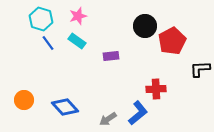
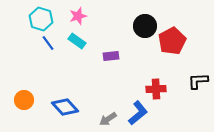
black L-shape: moved 2 px left, 12 px down
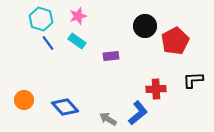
red pentagon: moved 3 px right
black L-shape: moved 5 px left, 1 px up
gray arrow: rotated 66 degrees clockwise
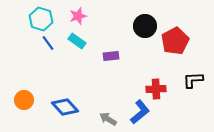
blue L-shape: moved 2 px right, 1 px up
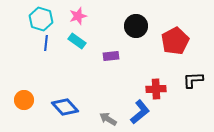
black circle: moved 9 px left
blue line: moved 2 px left; rotated 42 degrees clockwise
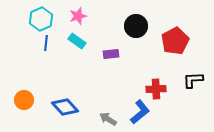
cyan hexagon: rotated 20 degrees clockwise
purple rectangle: moved 2 px up
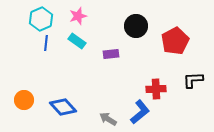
blue diamond: moved 2 px left
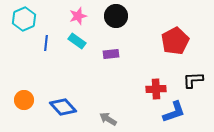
cyan hexagon: moved 17 px left
black circle: moved 20 px left, 10 px up
blue L-shape: moved 34 px right; rotated 20 degrees clockwise
